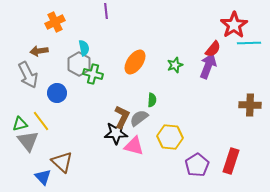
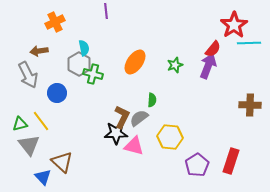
gray triangle: moved 1 px right, 4 px down
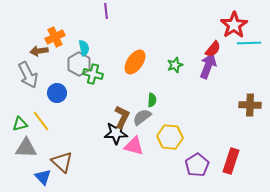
orange cross: moved 15 px down
gray semicircle: moved 3 px right, 1 px up
gray triangle: moved 3 px left, 3 px down; rotated 50 degrees counterclockwise
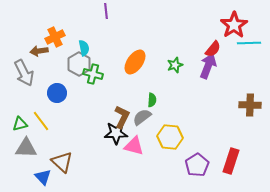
gray arrow: moved 4 px left, 2 px up
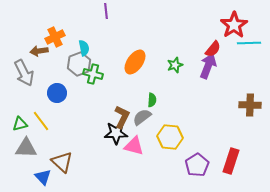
gray hexagon: rotated 10 degrees clockwise
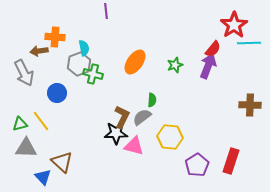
orange cross: rotated 30 degrees clockwise
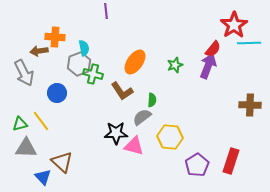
brown L-shape: moved 26 px up; rotated 120 degrees clockwise
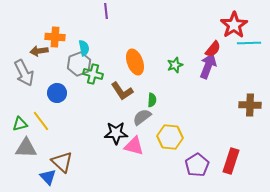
orange ellipse: rotated 55 degrees counterclockwise
blue triangle: moved 5 px right
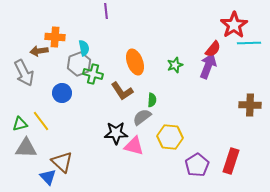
blue circle: moved 5 px right
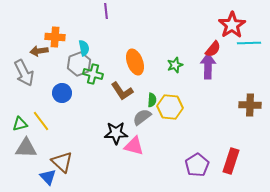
red star: moved 2 px left
purple arrow: rotated 20 degrees counterclockwise
yellow hexagon: moved 30 px up
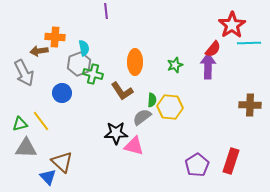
orange ellipse: rotated 20 degrees clockwise
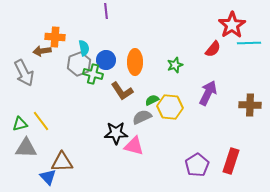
brown arrow: moved 3 px right
purple arrow: moved 27 px down; rotated 25 degrees clockwise
blue circle: moved 44 px right, 33 px up
green semicircle: rotated 120 degrees counterclockwise
gray semicircle: rotated 12 degrees clockwise
brown triangle: rotated 45 degrees counterclockwise
